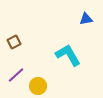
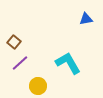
brown square: rotated 24 degrees counterclockwise
cyan L-shape: moved 8 px down
purple line: moved 4 px right, 12 px up
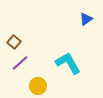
blue triangle: rotated 24 degrees counterclockwise
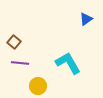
purple line: rotated 48 degrees clockwise
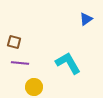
brown square: rotated 24 degrees counterclockwise
yellow circle: moved 4 px left, 1 px down
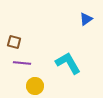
purple line: moved 2 px right
yellow circle: moved 1 px right, 1 px up
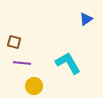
yellow circle: moved 1 px left
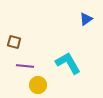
purple line: moved 3 px right, 3 px down
yellow circle: moved 4 px right, 1 px up
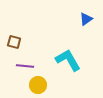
cyan L-shape: moved 3 px up
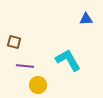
blue triangle: rotated 32 degrees clockwise
